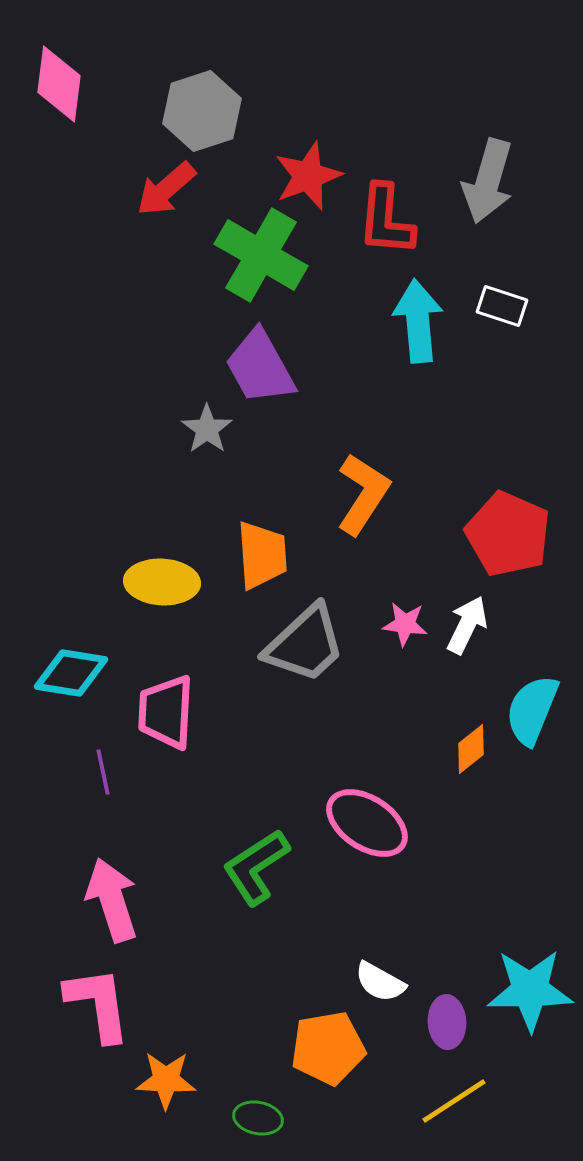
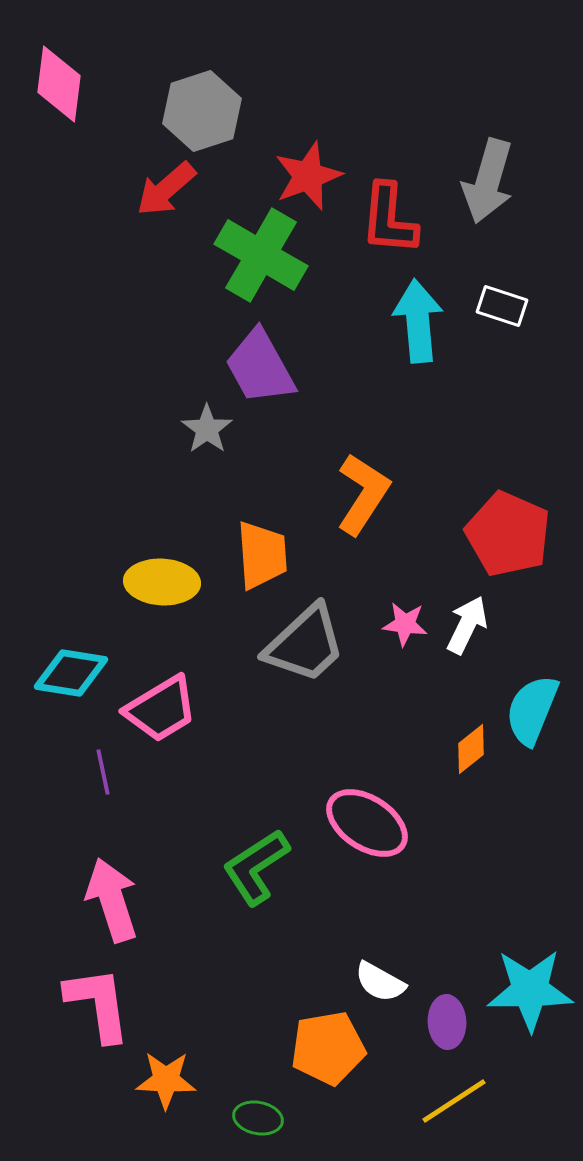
red L-shape: moved 3 px right, 1 px up
pink trapezoid: moved 5 px left, 3 px up; rotated 124 degrees counterclockwise
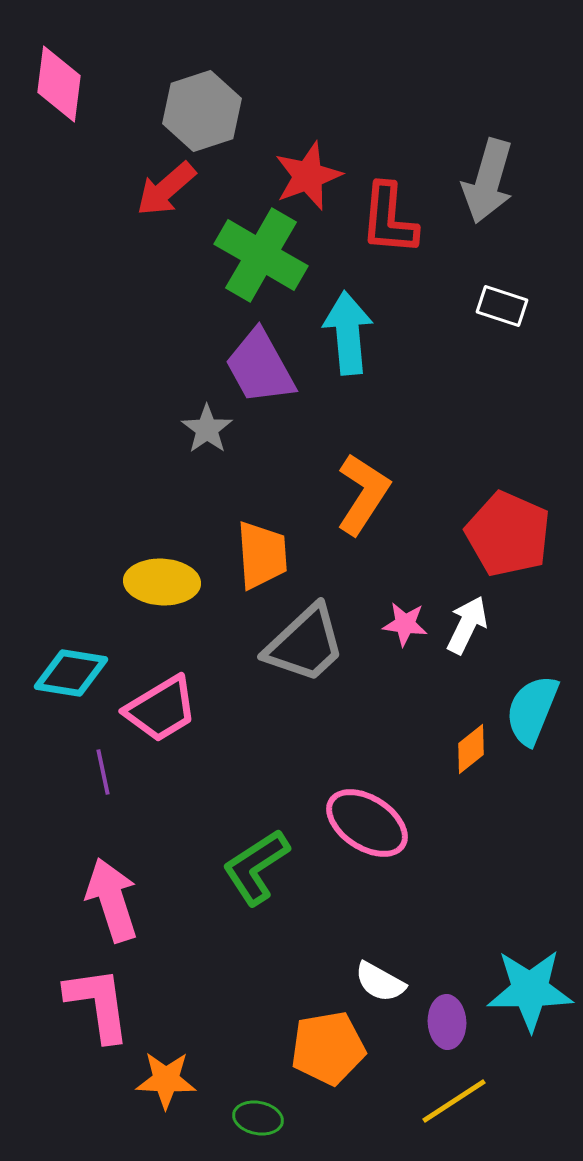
cyan arrow: moved 70 px left, 12 px down
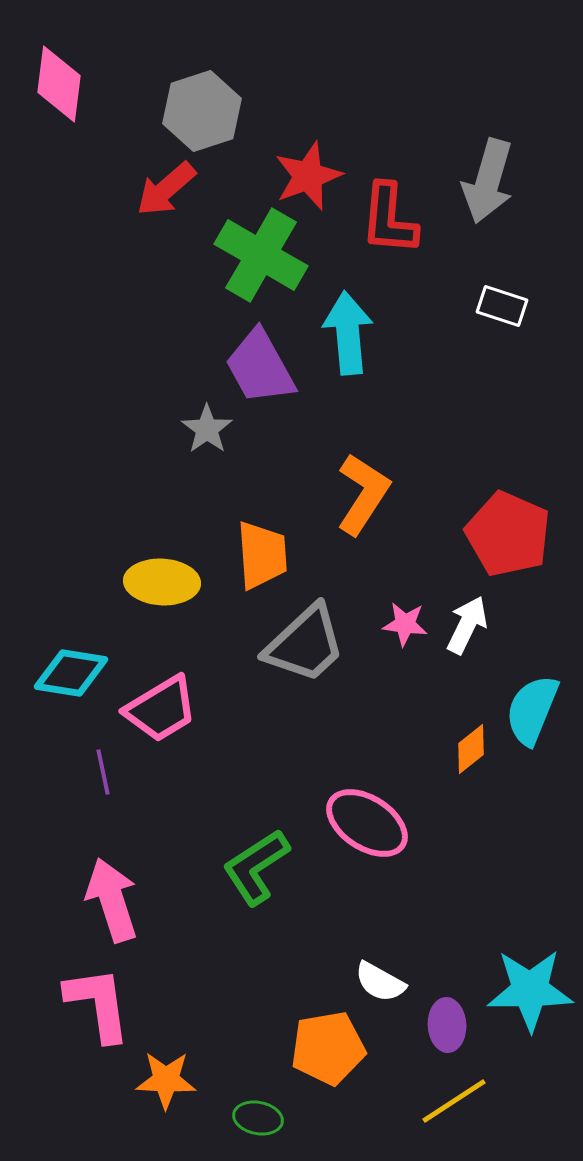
purple ellipse: moved 3 px down
